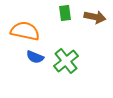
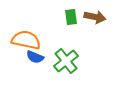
green rectangle: moved 6 px right, 4 px down
orange semicircle: moved 1 px right, 9 px down
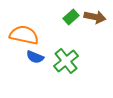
green rectangle: rotated 56 degrees clockwise
orange semicircle: moved 2 px left, 5 px up
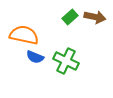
green rectangle: moved 1 px left
green cross: rotated 25 degrees counterclockwise
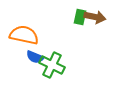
green rectangle: moved 10 px right; rotated 35 degrees counterclockwise
green cross: moved 14 px left, 4 px down
